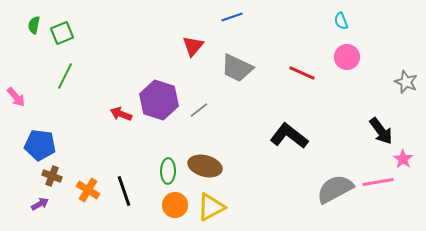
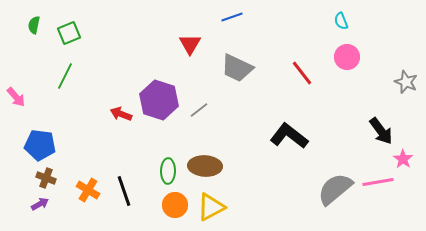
green square: moved 7 px right
red triangle: moved 3 px left, 2 px up; rotated 10 degrees counterclockwise
red line: rotated 28 degrees clockwise
brown ellipse: rotated 12 degrees counterclockwise
brown cross: moved 6 px left, 2 px down
gray semicircle: rotated 12 degrees counterclockwise
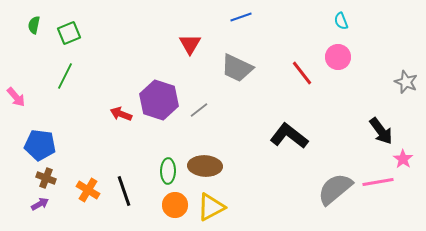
blue line: moved 9 px right
pink circle: moved 9 px left
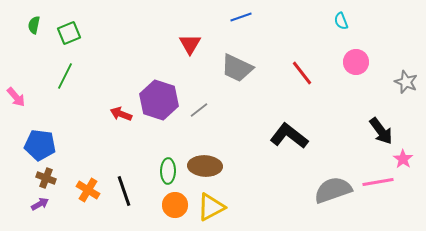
pink circle: moved 18 px right, 5 px down
gray semicircle: moved 2 px left, 1 px down; rotated 21 degrees clockwise
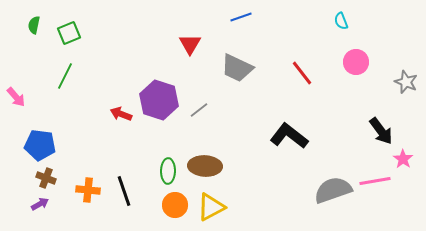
pink line: moved 3 px left, 1 px up
orange cross: rotated 25 degrees counterclockwise
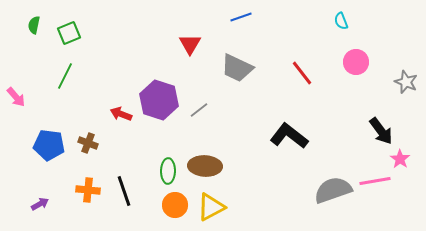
blue pentagon: moved 9 px right
pink star: moved 3 px left
brown cross: moved 42 px right, 35 px up
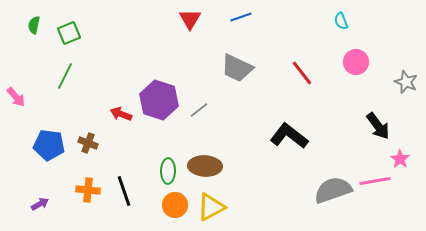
red triangle: moved 25 px up
black arrow: moved 3 px left, 5 px up
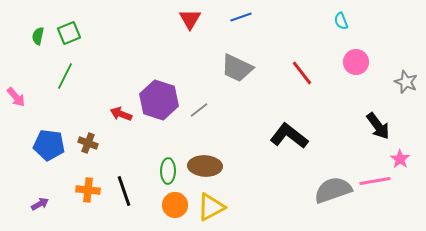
green semicircle: moved 4 px right, 11 px down
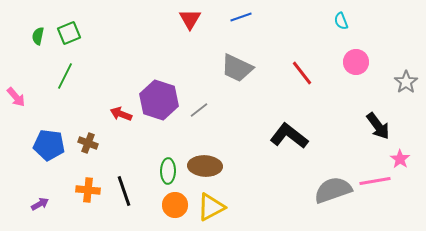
gray star: rotated 15 degrees clockwise
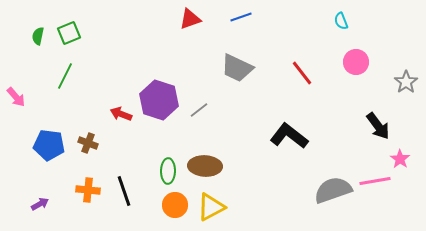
red triangle: rotated 40 degrees clockwise
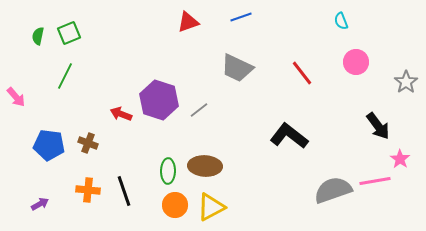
red triangle: moved 2 px left, 3 px down
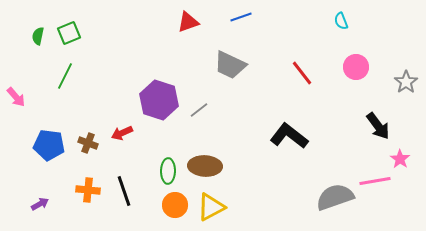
pink circle: moved 5 px down
gray trapezoid: moved 7 px left, 3 px up
red arrow: moved 1 px right, 19 px down; rotated 45 degrees counterclockwise
gray semicircle: moved 2 px right, 7 px down
